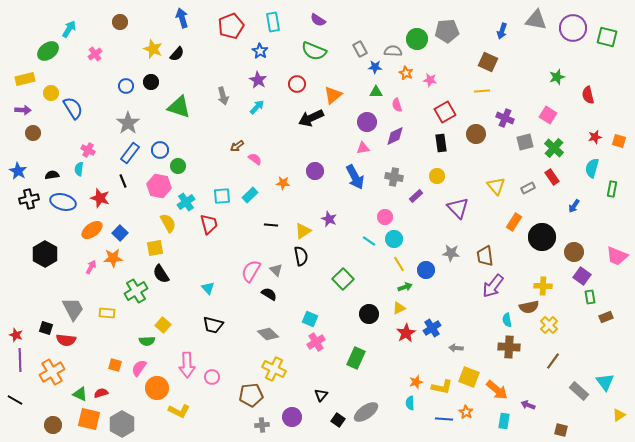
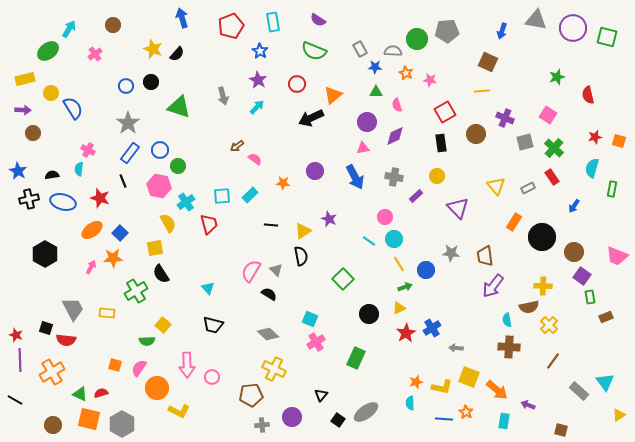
brown circle at (120, 22): moved 7 px left, 3 px down
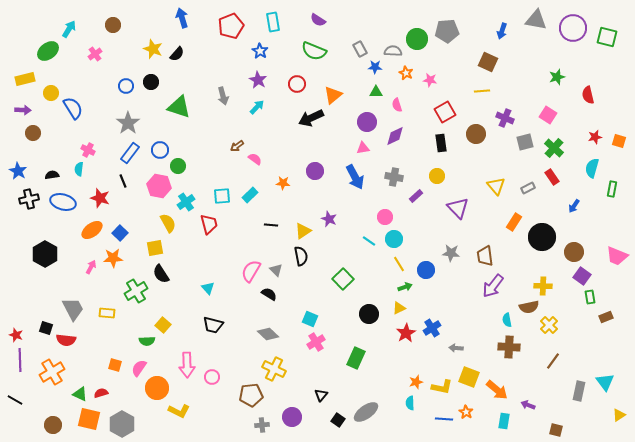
gray rectangle at (579, 391): rotated 60 degrees clockwise
brown square at (561, 430): moved 5 px left
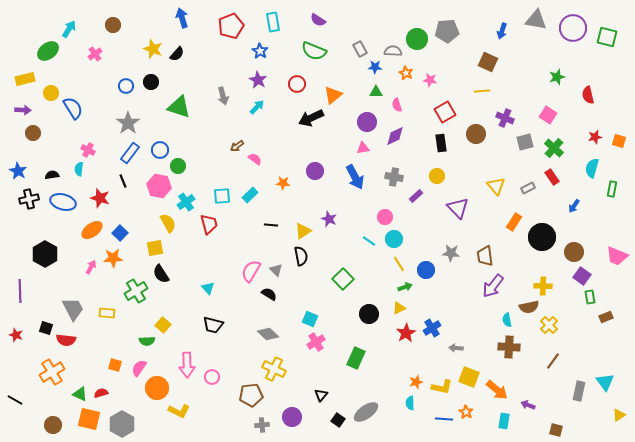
purple line at (20, 360): moved 69 px up
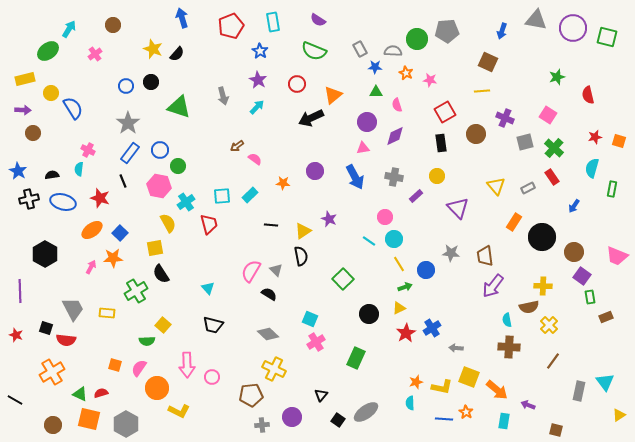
gray hexagon at (122, 424): moved 4 px right
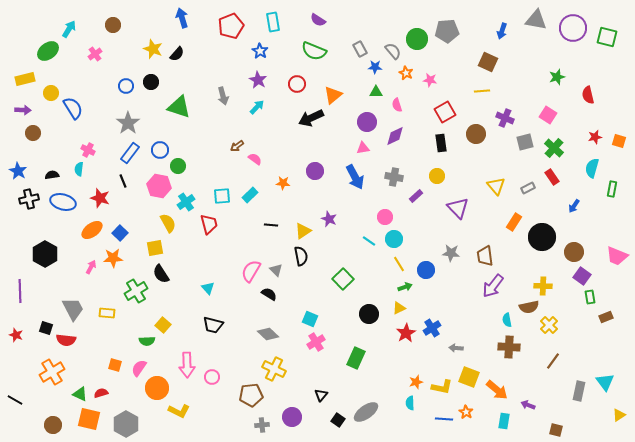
gray semicircle at (393, 51): rotated 48 degrees clockwise
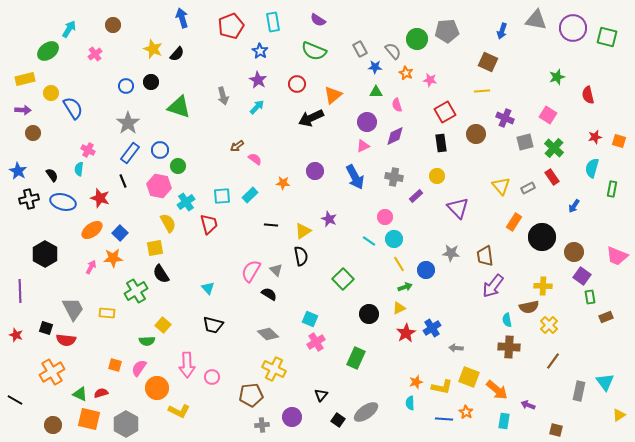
pink triangle at (363, 148): moved 2 px up; rotated 16 degrees counterclockwise
black semicircle at (52, 175): rotated 64 degrees clockwise
yellow triangle at (496, 186): moved 5 px right
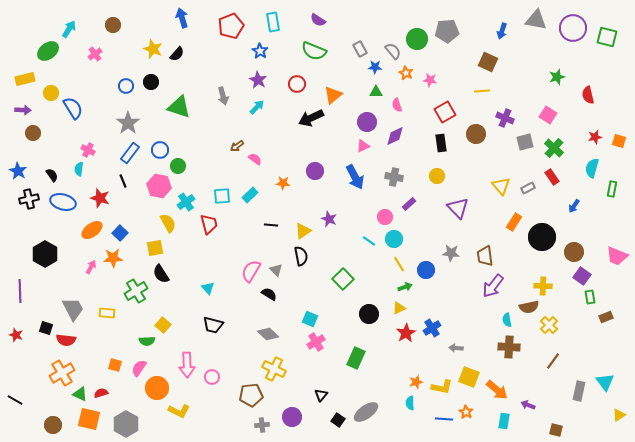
purple rectangle at (416, 196): moved 7 px left, 8 px down
orange cross at (52, 372): moved 10 px right, 1 px down
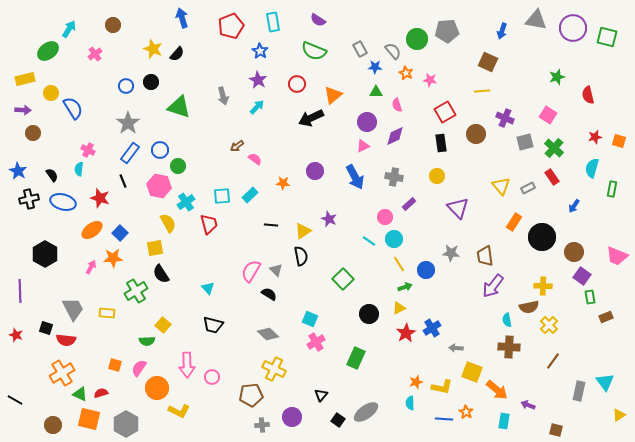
yellow square at (469, 377): moved 3 px right, 5 px up
